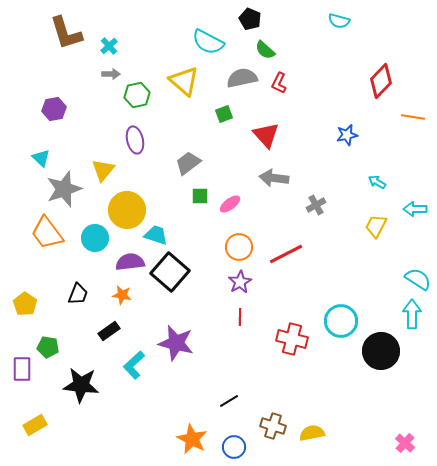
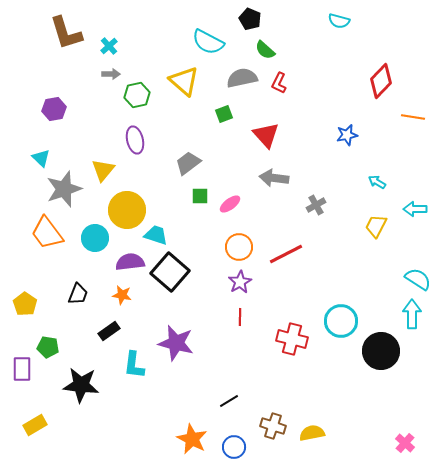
cyan L-shape at (134, 365): rotated 40 degrees counterclockwise
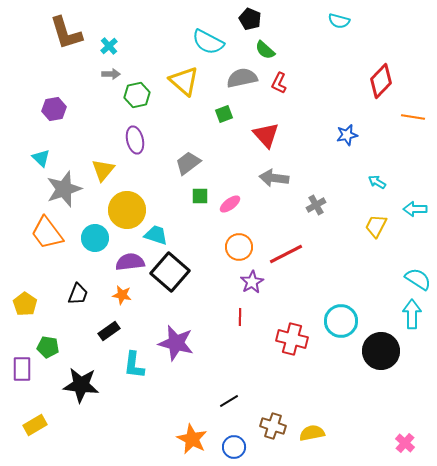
purple star at (240, 282): moved 12 px right
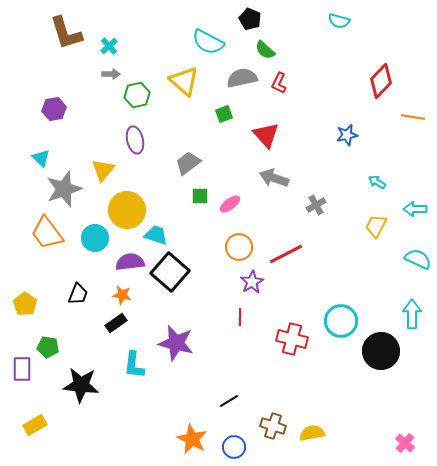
gray arrow at (274, 178): rotated 12 degrees clockwise
cyan semicircle at (418, 279): moved 20 px up; rotated 8 degrees counterclockwise
black rectangle at (109, 331): moved 7 px right, 8 px up
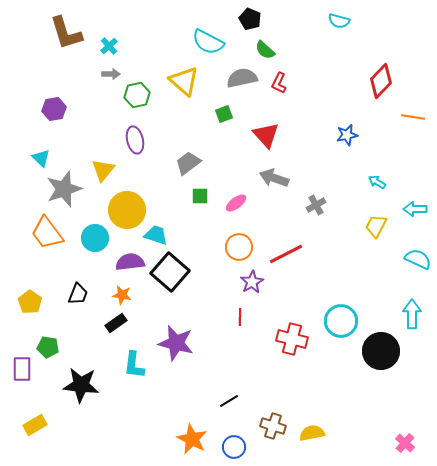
pink ellipse at (230, 204): moved 6 px right, 1 px up
yellow pentagon at (25, 304): moved 5 px right, 2 px up
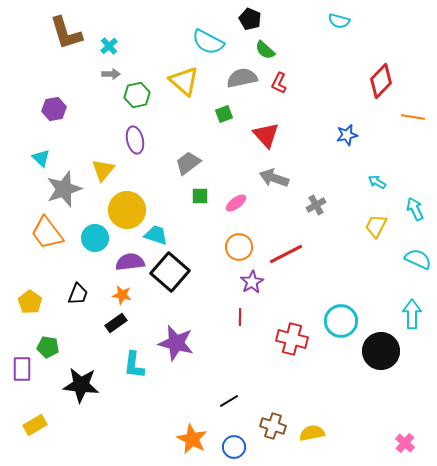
cyan arrow at (415, 209): rotated 65 degrees clockwise
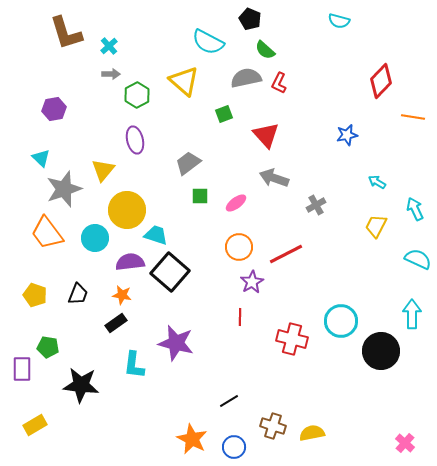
gray semicircle at (242, 78): moved 4 px right
green hexagon at (137, 95): rotated 15 degrees counterclockwise
yellow pentagon at (30, 302): moved 5 px right, 7 px up; rotated 15 degrees counterclockwise
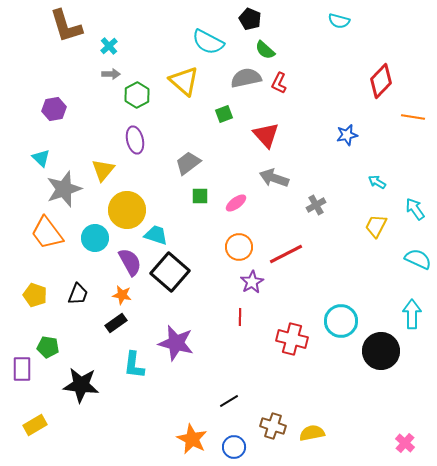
brown L-shape at (66, 33): moved 7 px up
cyan arrow at (415, 209): rotated 10 degrees counterclockwise
purple semicircle at (130, 262): rotated 68 degrees clockwise
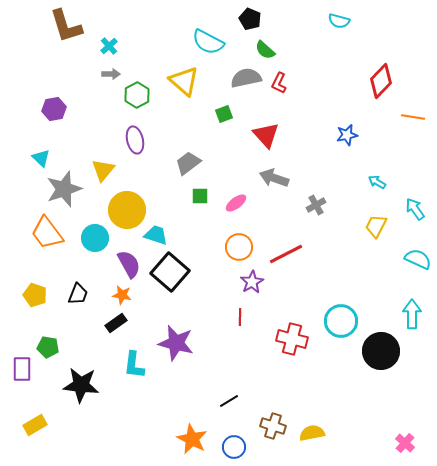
purple semicircle at (130, 262): moved 1 px left, 2 px down
